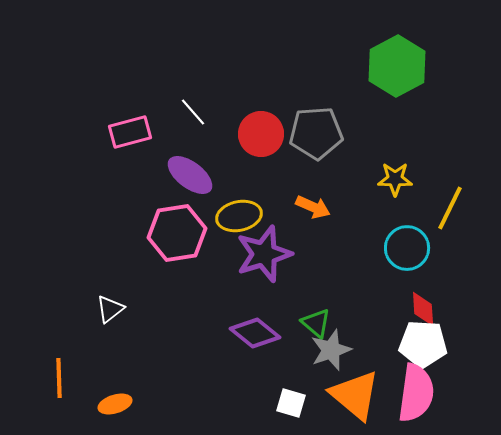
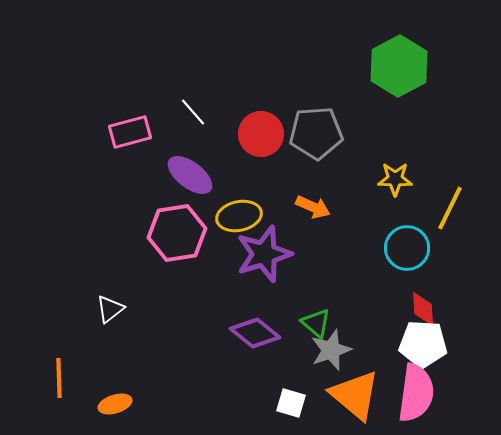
green hexagon: moved 2 px right
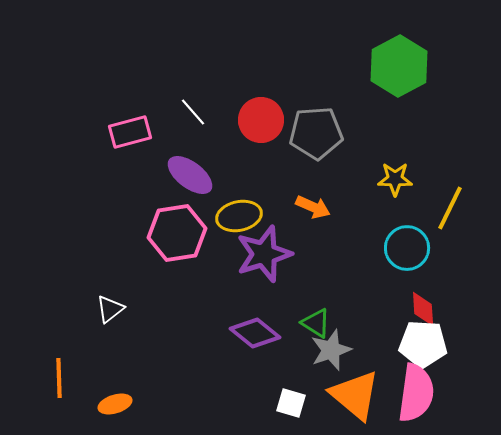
red circle: moved 14 px up
green triangle: rotated 8 degrees counterclockwise
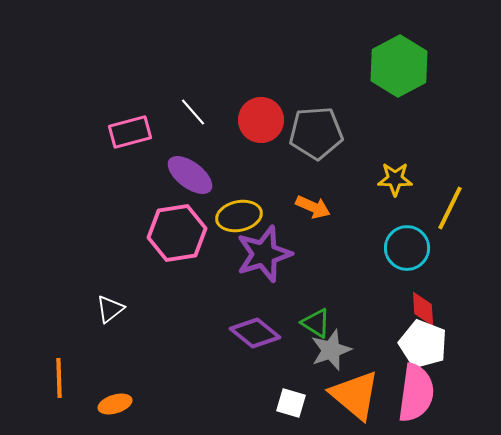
white pentagon: rotated 18 degrees clockwise
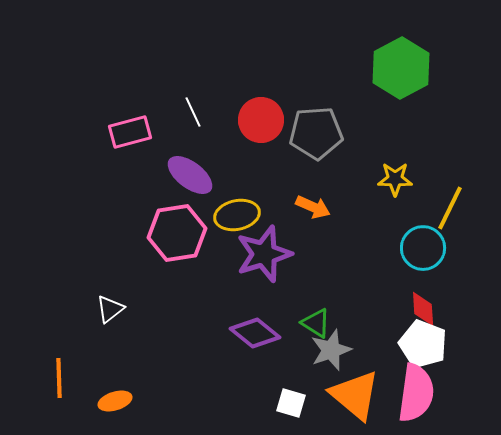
green hexagon: moved 2 px right, 2 px down
white line: rotated 16 degrees clockwise
yellow ellipse: moved 2 px left, 1 px up
cyan circle: moved 16 px right
orange ellipse: moved 3 px up
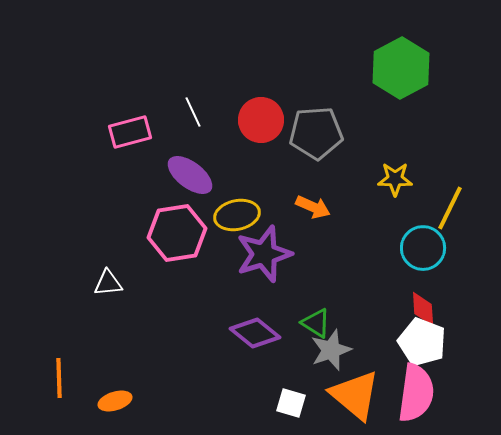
white triangle: moved 2 px left, 26 px up; rotated 32 degrees clockwise
white pentagon: moved 1 px left, 2 px up
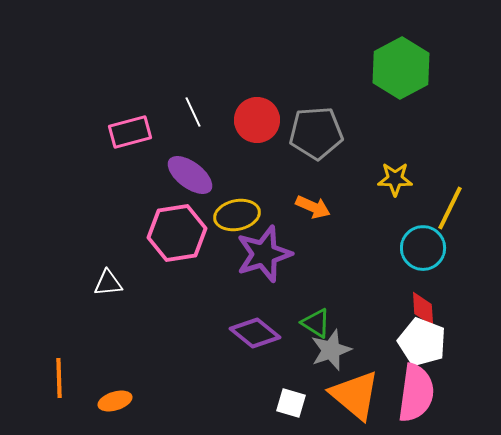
red circle: moved 4 px left
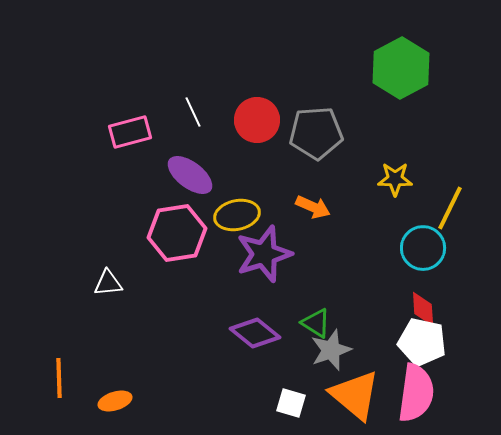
white pentagon: rotated 9 degrees counterclockwise
